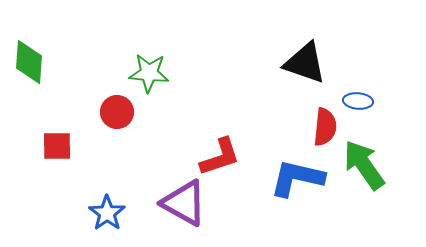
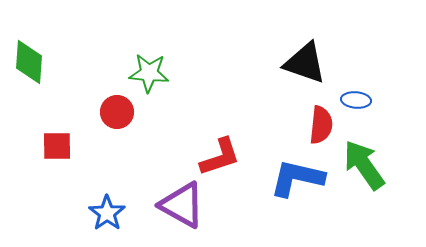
blue ellipse: moved 2 px left, 1 px up
red semicircle: moved 4 px left, 2 px up
purple triangle: moved 2 px left, 2 px down
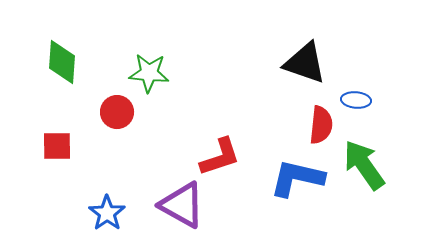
green diamond: moved 33 px right
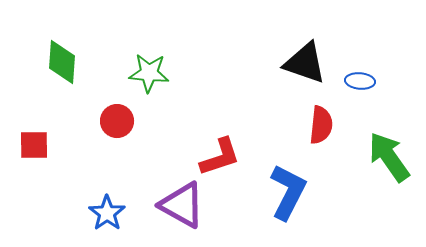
blue ellipse: moved 4 px right, 19 px up
red circle: moved 9 px down
red square: moved 23 px left, 1 px up
green arrow: moved 25 px right, 8 px up
blue L-shape: moved 9 px left, 14 px down; rotated 104 degrees clockwise
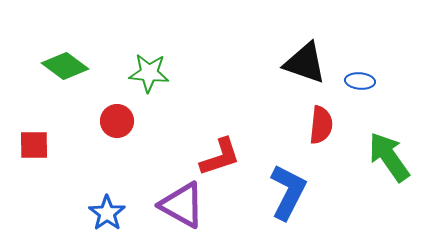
green diamond: moved 3 px right, 4 px down; rotated 57 degrees counterclockwise
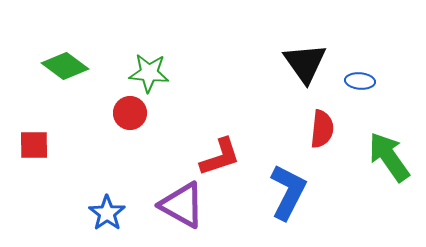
black triangle: rotated 36 degrees clockwise
red circle: moved 13 px right, 8 px up
red semicircle: moved 1 px right, 4 px down
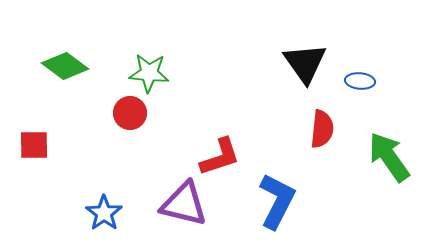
blue L-shape: moved 11 px left, 9 px down
purple triangle: moved 2 px right, 1 px up; rotated 15 degrees counterclockwise
blue star: moved 3 px left
